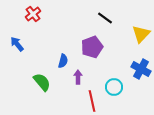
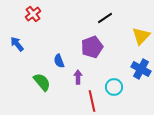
black line: rotated 70 degrees counterclockwise
yellow triangle: moved 2 px down
blue semicircle: moved 4 px left; rotated 144 degrees clockwise
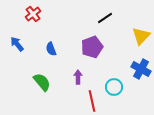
blue semicircle: moved 8 px left, 12 px up
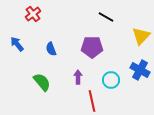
black line: moved 1 px right, 1 px up; rotated 63 degrees clockwise
purple pentagon: rotated 20 degrees clockwise
blue cross: moved 1 px left, 1 px down
cyan circle: moved 3 px left, 7 px up
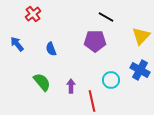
purple pentagon: moved 3 px right, 6 px up
purple arrow: moved 7 px left, 9 px down
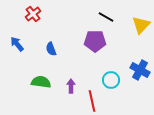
yellow triangle: moved 11 px up
green semicircle: moved 1 px left; rotated 42 degrees counterclockwise
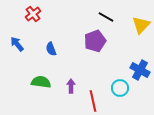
purple pentagon: rotated 20 degrees counterclockwise
cyan circle: moved 9 px right, 8 px down
red line: moved 1 px right
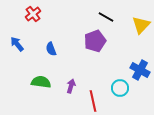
purple arrow: rotated 16 degrees clockwise
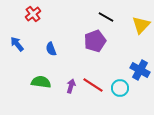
red line: moved 16 px up; rotated 45 degrees counterclockwise
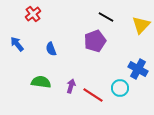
blue cross: moved 2 px left, 1 px up
red line: moved 10 px down
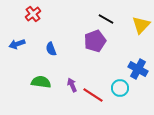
black line: moved 2 px down
blue arrow: rotated 70 degrees counterclockwise
purple arrow: moved 1 px right, 1 px up; rotated 40 degrees counterclockwise
